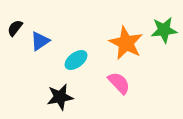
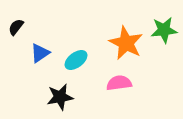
black semicircle: moved 1 px right, 1 px up
blue triangle: moved 12 px down
pink semicircle: rotated 55 degrees counterclockwise
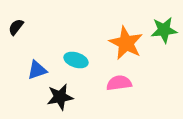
blue triangle: moved 3 px left, 17 px down; rotated 15 degrees clockwise
cyan ellipse: rotated 55 degrees clockwise
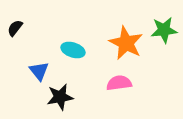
black semicircle: moved 1 px left, 1 px down
cyan ellipse: moved 3 px left, 10 px up
blue triangle: moved 2 px right, 1 px down; rotated 50 degrees counterclockwise
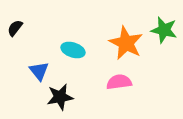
green star: rotated 20 degrees clockwise
pink semicircle: moved 1 px up
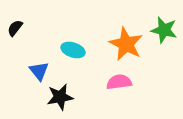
orange star: moved 1 px down
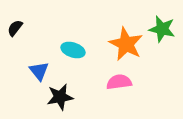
green star: moved 2 px left, 1 px up
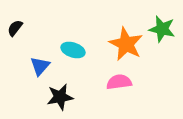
blue triangle: moved 1 px right, 5 px up; rotated 20 degrees clockwise
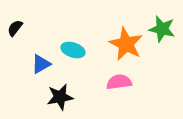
blue triangle: moved 1 px right, 2 px up; rotated 20 degrees clockwise
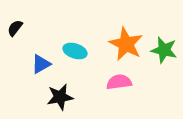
green star: moved 2 px right, 21 px down
cyan ellipse: moved 2 px right, 1 px down
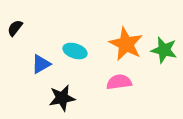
black star: moved 2 px right, 1 px down
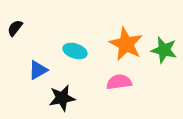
blue triangle: moved 3 px left, 6 px down
